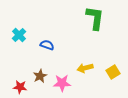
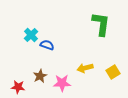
green L-shape: moved 6 px right, 6 px down
cyan cross: moved 12 px right
red star: moved 2 px left
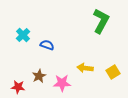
green L-shape: moved 3 px up; rotated 20 degrees clockwise
cyan cross: moved 8 px left
yellow arrow: rotated 21 degrees clockwise
brown star: moved 1 px left
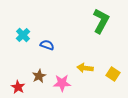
yellow square: moved 2 px down; rotated 24 degrees counterclockwise
red star: rotated 24 degrees clockwise
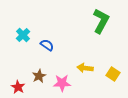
blue semicircle: rotated 16 degrees clockwise
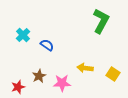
red star: rotated 24 degrees clockwise
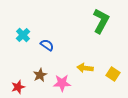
brown star: moved 1 px right, 1 px up
